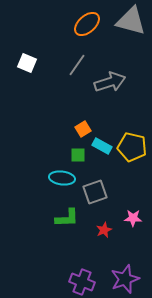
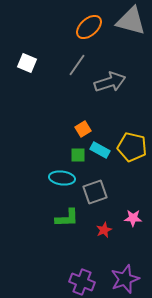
orange ellipse: moved 2 px right, 3 px down
cyan rectangle: moved 2 px left, 4 px down
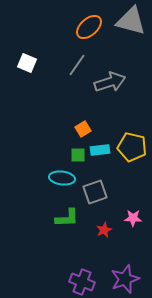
cyan rectangle: rotated 36 degrees counterclockwise
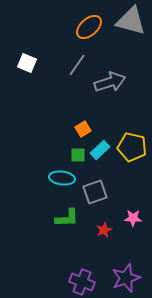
cyan rectangle: rotated 36 degrees counterclockwise
purple star: moved 1 px right, 1 px up
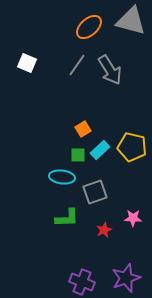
gray arrow: moved 12 px up; rotated 76 degrees clockwise
cyan ellipse: moved 1 px up
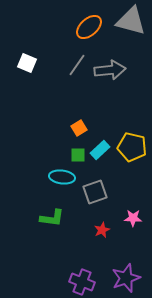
gray arrow: rotated 64 degrees counterclockwise
orange square: moved 4 px left, 1 px up
green L-shape: moved 15 px left; rotated 10 degrees clockwise
red star: moved 2 px left
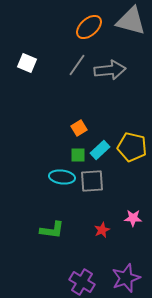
gray square: moved 3 px left, 11 px up; rotated 15 degrees clockwise
green L-shape: moved 12 px down
purple cross: rotated 10 degrees clockwise
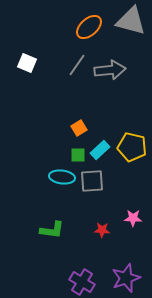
red star: rotated 28 degrees clockwise
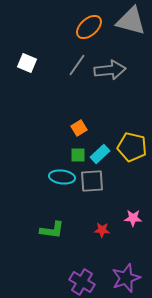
cyan rectangle: moved 4 px down
